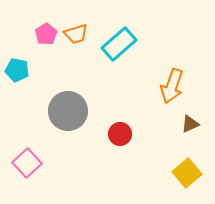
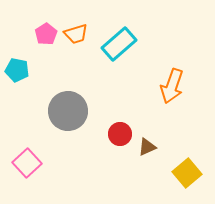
brown triangle: moved 43 px left, 23 px down
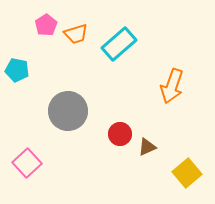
pink pentagon: moved 9 px up
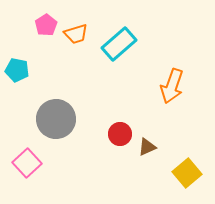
gray circle: moved 12 px left, 8 px down
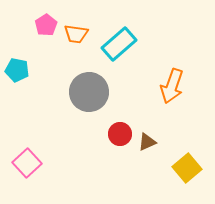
orange trapezoid: rotated 25 degrees clockwise
gray circle: moved 33 px right, 27 px up
brown triangle: moved 5 px up
yellow square: moved 5 px up
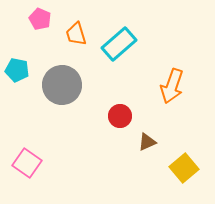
pink pentagon: moved 6 px left, 6 px up; rotated 15 degrees counterclockwise
orange trapezoid: rotated 65 degrees clockwise
gray circle: moved 27 px left, 7 px up
red circle: moved 18 px up
pink square: rotated 12 degrees counterclockwise
yellow square: moved 3 px left
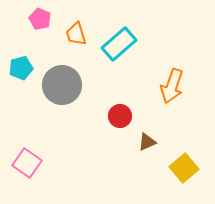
cyan pentagon: moved 4 px right, 2 px up; rotated 25 degrees counterclockwise
